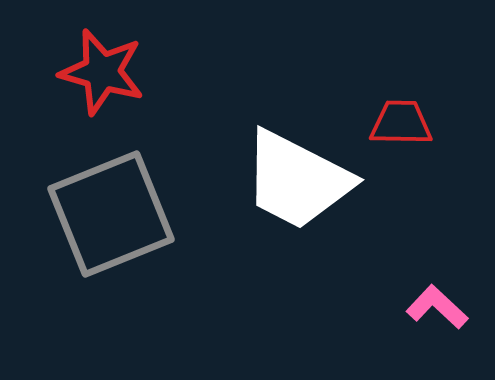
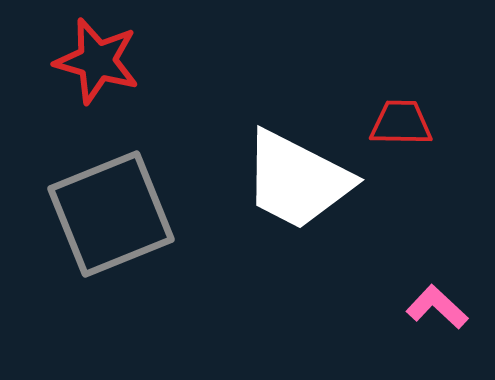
red star: moved 5 px left, 11 px up
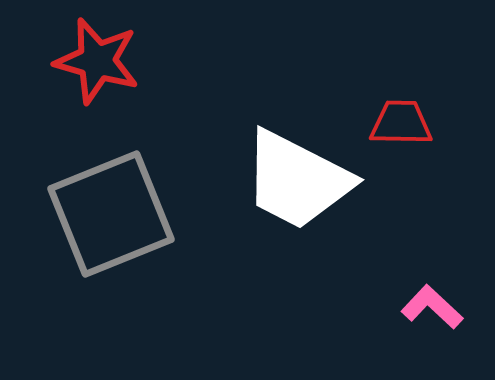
pink L-shape: moved 5 px left
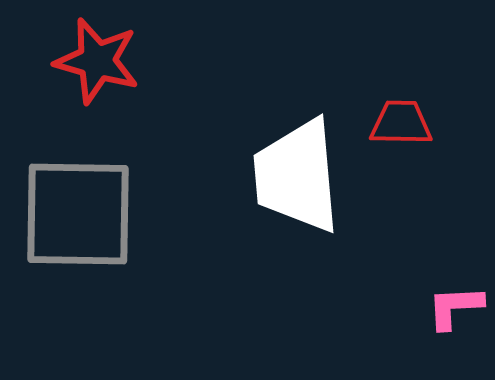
white trapezoid: moved 4 px up; rotated 58 degrees clockwise
gray square: moved 33 px left; rotated 23 degrees clockwise
pink L-shape: moved 23 px right; rotated 46 degrees counterclockwise
